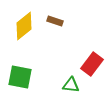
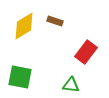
yellow diamond: rotated 8 degrees clockwise
red rectangle: moved 6 px left, 12 px up
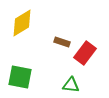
brown rectangle: moved 7 px right, 21 px down
yellow diamond: moved 2 px left, 3 px up
red rectangle: moved 1 px left, 1 px down
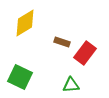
yellow diamond: moved 3 px right
green square: rotated 15 degrees clockwise
green triangle: rotated 12 degrees counterclockwise
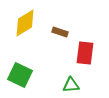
brown rectangle: moved 2 px left, 10 px up
red rectangle: rotated 30 degrees counterclockwise
green square: moved 2 px up
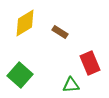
brown rectangle: rotated 14 degrees clockwise
red rectangle: moved 5 px right, 10 px down; rotated 30 degrees counterclockwise
green square: rotated 15 degrees clockwise
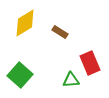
green triangle: moved 5 px up
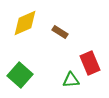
yellow diamond: rotated 8 degrees clockwise
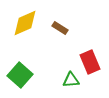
brown rectangle: moved 4 px up
red rectangle: moved 1 px up
